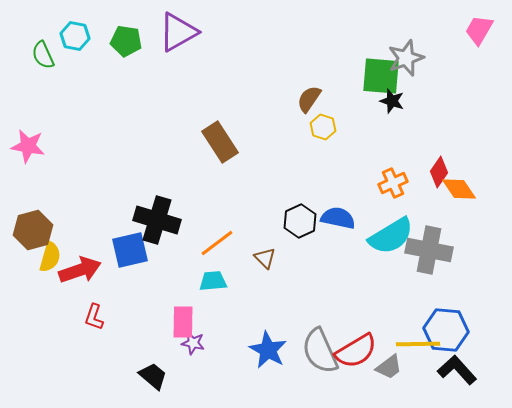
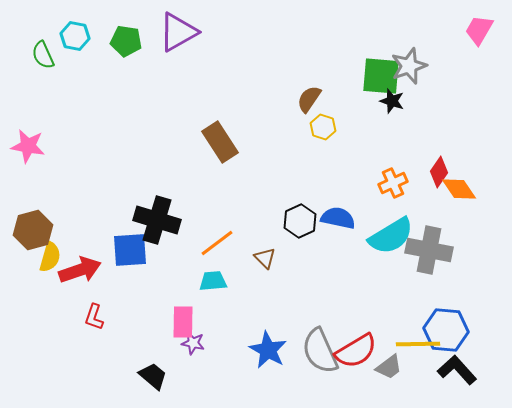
gray star: moved 3 px right, 8 px down
blue square: rotated 9 degrees clockwise
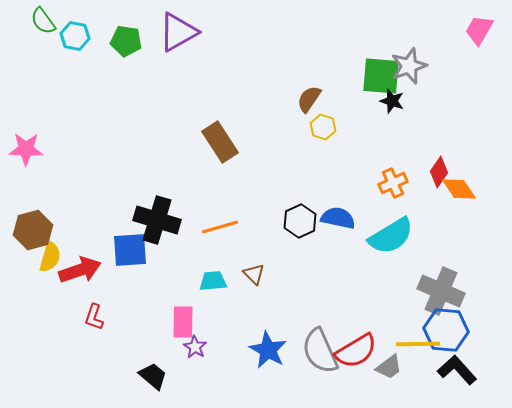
green semicircle: moved 34 px up; rotated 12 degrees counterclockwise
pink star: moved 2 px left, 3 px down; rotated 8 degrees counterclockwise
orange line: moved 3 px right, 16 px up; rotated 21 degrees clockwise
gray cross: moved 12 px right, 41 px down; rotated 12 degrees clockwise
brown triangle: moved 11 px left, 16 px down
purple star: moved 2 px right, 4 px down; rotated 20 degrees clockwise
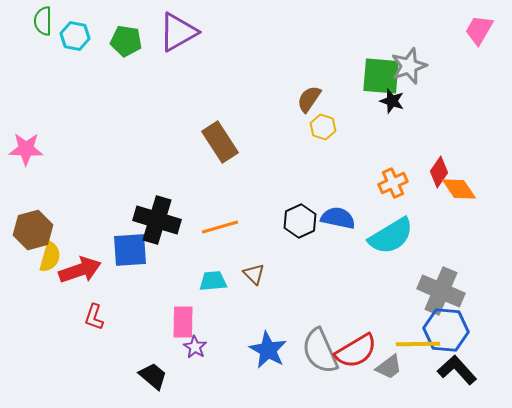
green semicircle: rotated 36 degrees clockwise
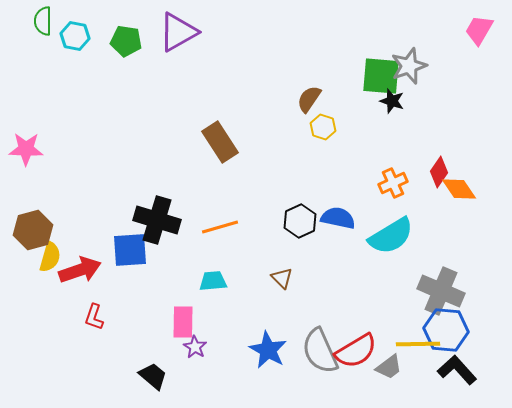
brown triangle: moved 28 px right, 4 px down
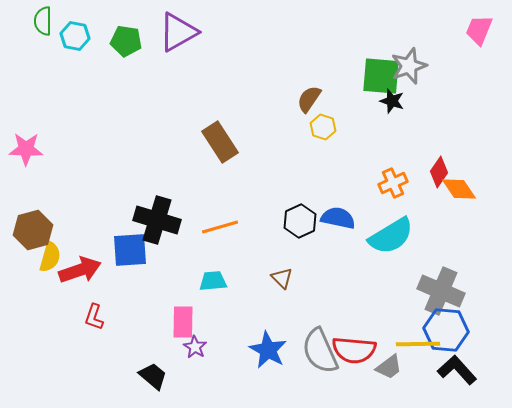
pink trapezoid: rotated 8 degrees counterclockwise
red semicircle: moved 2 px left, 1 px up; rotated 36 degrees clockwise
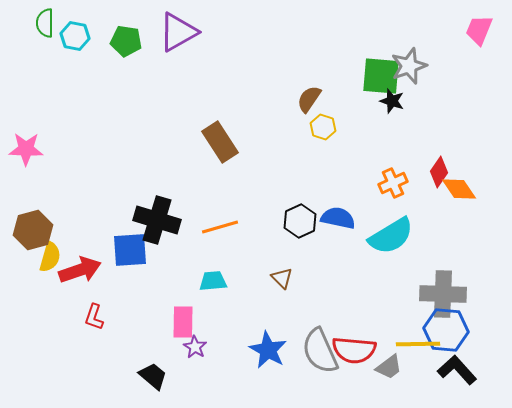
green semicircle: moved 2 px right, 2 px down
gray cross: moved 2 px right, 3 px down; rotated 21 degrees counterclockwise
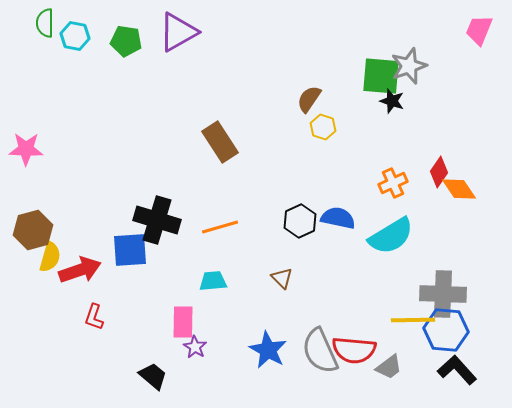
yellow line: moved 5 px left, 24 px up
